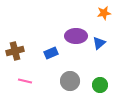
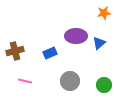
blue rectangle: moved 1 px left
green circle: moved 4 px right
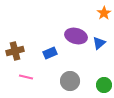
orange star: rotated 24 degrees counterclockwise
purple ellipse: rotated 15 degrees clockwise
pink line: moved 1 px right, 4 px up
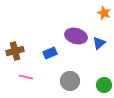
orange star: rotated 16 degrees counterclockwise
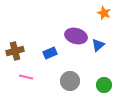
blue triangle: moved 1 px left, 2 px down
